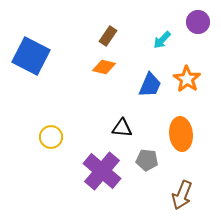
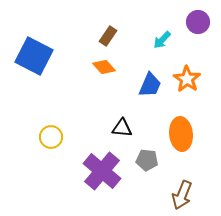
blue square: moved 3 px right
orange diamond: rotated 35 degrees clockwise
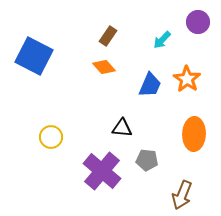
orange ellipse: moved 13 px right; rotated 8 degrees clockwise
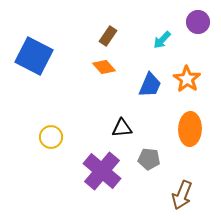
black triangle: rotated 10 degrees counterclockwise
orange ellipse: moved 4 px left, 5 px up
gray pentagon: moved 2 px right, 1 px up
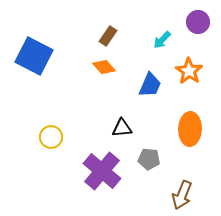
orange star: moved 2 px right, 8 px up
